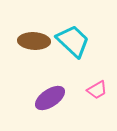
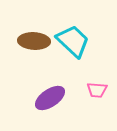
pink trapezoid: rotated 35 degrees clockwise
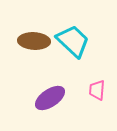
pink trapezoid: rotated 90 degrees clockwise
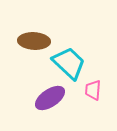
cyan trapezoid: moved 4 px left, 22 px down
pink trapezoid: moved 4 px left
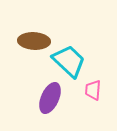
cyan trapezoid: moved 2 px up
purple ellipse: rotated 32 degrees counterclockwise
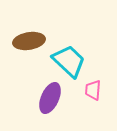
brown ellipse: moved 5 px left; rotated 12 degrees counterclockwise
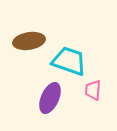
cyan trapezoid: rotated 24 degrees counterclockwise
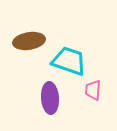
purple ellipse: rotated 28 degrees counterclockwise
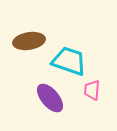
pink trapezoid: moved 1 px left
purple ellipse: rotated 36 degrees counterclockwise
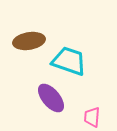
pink trapezoid: moved 27 px down
purple ellipse: moved 1 px right
